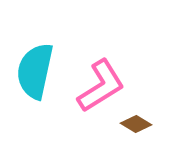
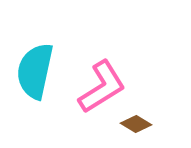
pink L-shape: moved 1 px right, 1 px down
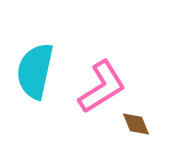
brown diamond: rotated 36 degrees clockwise
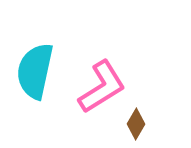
brown diamond: rotated 52 degrees clockwise
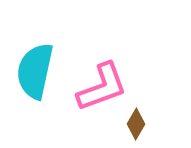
pink L-shape: rotated 12 degrees clockwise
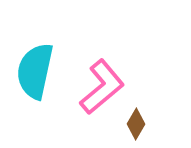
pink L-shape: rotated 20 degrees counterclockwise
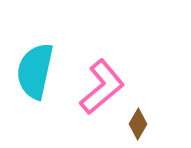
brown diamond: moved 2 px right
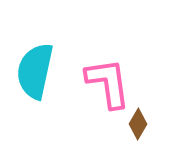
pink L-shape: moved 6 px right, 4 px up; rotated 58 degrees counterclockwise
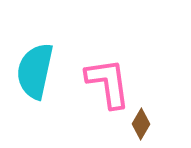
brown diamond: moved 3 px right
